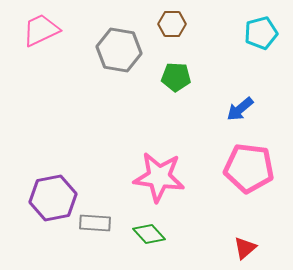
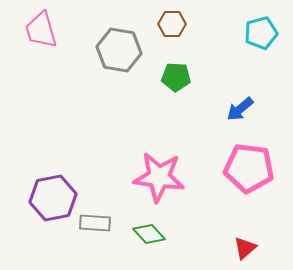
pink trapezoid: rotated 81 degrees counterclockwise
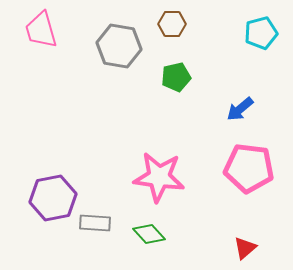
gray hexagon: moved 4 px up
green pentagon: rotated 16 degrees counterclockwise
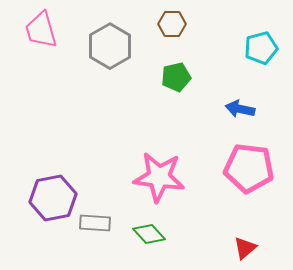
cyan pentagon: moved 15 px down
gray hexagon: moved 9 px left; rotated 21 degrees clockwise
blue arrow: rotated 52 degrees clockwise
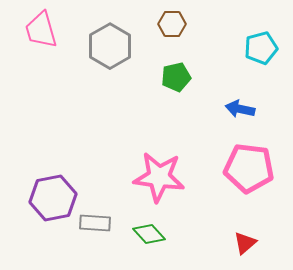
red triangle: moved 5 px up
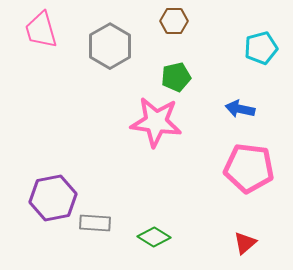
brown hexagon: moved 2 px right, 3 px up
pink star: moved 3 px left, 55 px up
green diamond: moved 5 px right, 3 px down; rotated 16 degrees counterclockwise
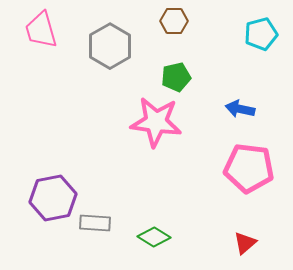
cyan pentagon: moved 14 px up
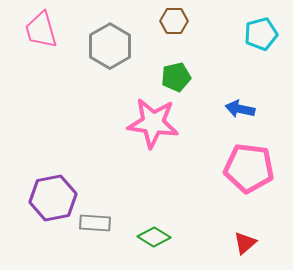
pink star: moved 3 px left, 1 px down
